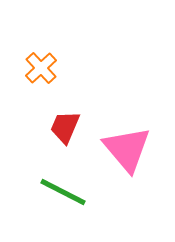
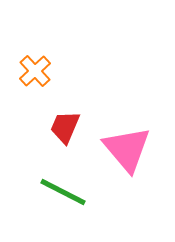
orange cross: moved 6 px left, 3 px down
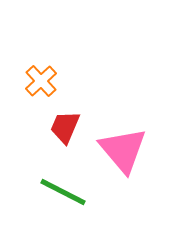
orange cross: moved 6 px right, 10 px down
pink triangle: moved 4 px left, 1 px down
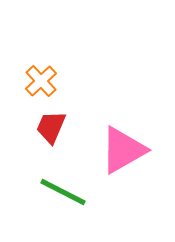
red trapezoid: moved 14 px left
pink triangle: rotated 40 degrees clockwise
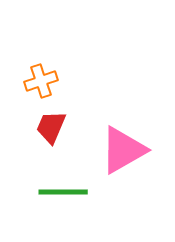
orange cross: rotated 24 degrees clockwise
green line: rotated 27 degrees counterclockwise
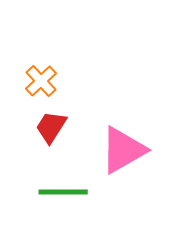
orange cross: rotated 24 degrees counterclockwise
red trapezoid: rotated 9 degrees clockwise
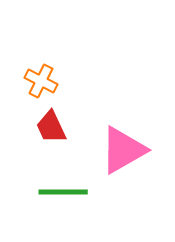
orange cross: rotated 20 degrees counterclockwise
red trapezoid: rotated 57 degrees counterclockwise
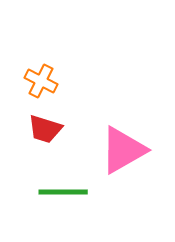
red trapezoid: moved 6 px left, 2 px down; rotated 48 degrees counterclockwise
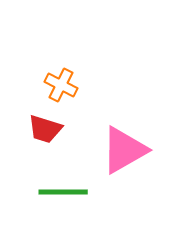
orange cross: moved 20 px right, 4 px down
pink triangle: moved 1 px right
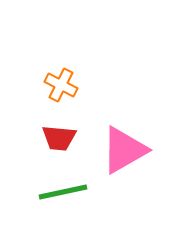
red trapezoid: moved 14 px right, 9 px down; rotated 12 degrees counterclockwise
green line: rotated 12 degrees counterclockwise
